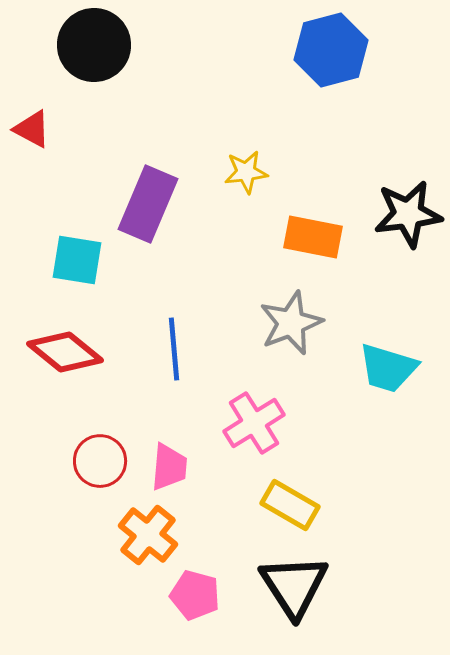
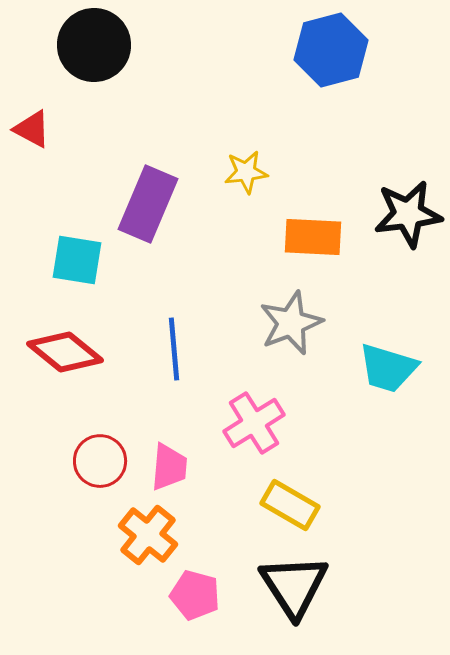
orange rectangle: rotated 8 degrees counterclockwise
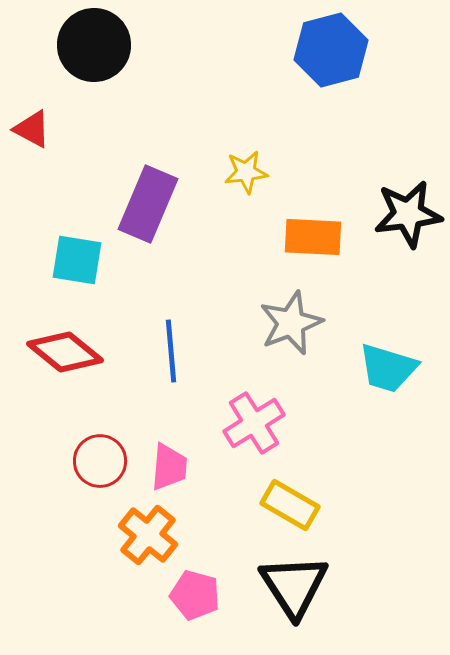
blue line: moved 3 px left, 2 px down
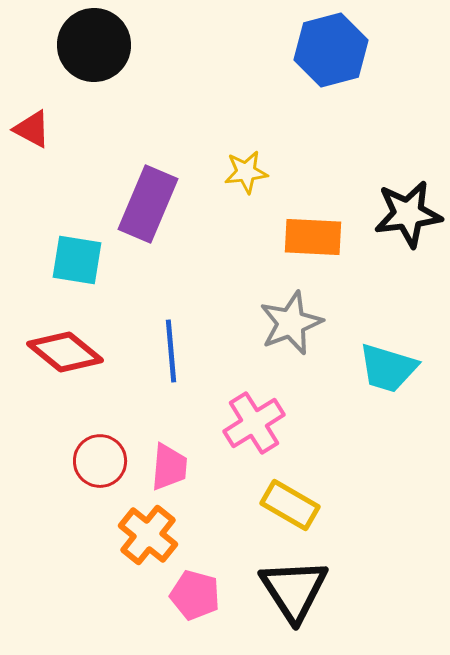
black triangle: moved 4 px down
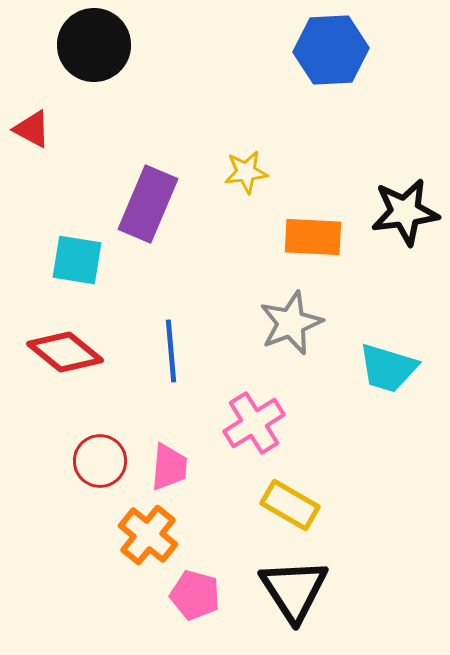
blue hexagon: rotated 12 degrees clockwise
black star: moved 3 px left, 2 px up
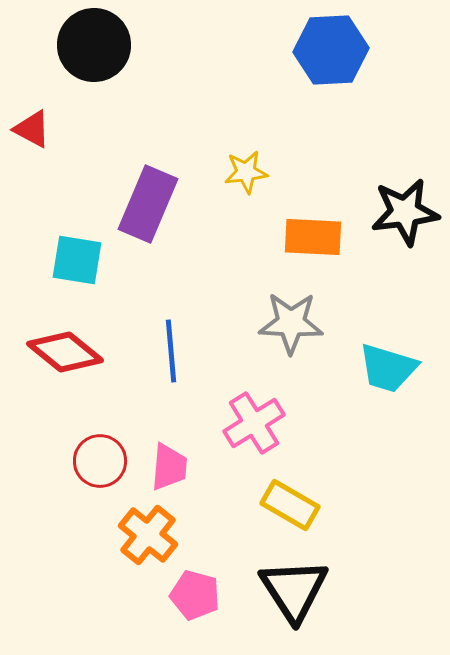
gray star: rotated 24 degrees clockwise
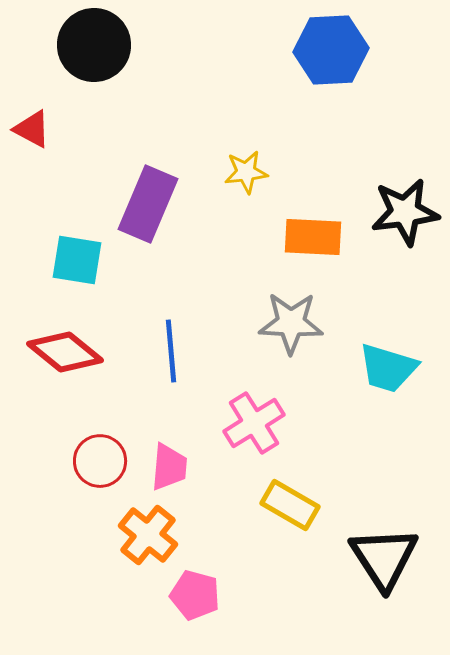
black triangle: moved 90 px right, 32 px up
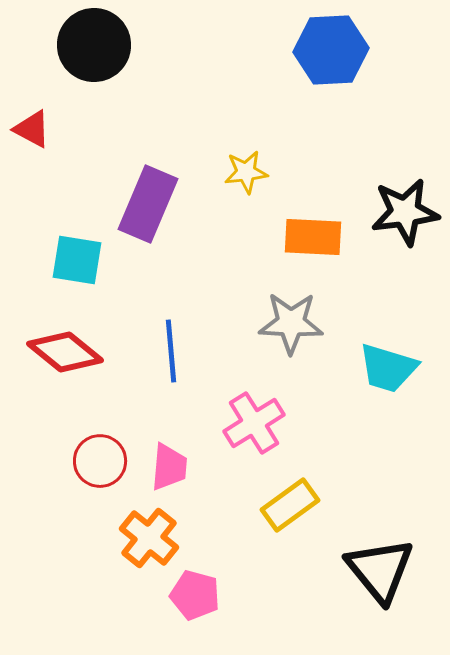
yellow rectangle: rotated 66 degrees counterclockwise
orange cross: moved 1 px right, 3 px down
black triangle: moved 4 px left, 12 px down; rotated 6 degrees counterclockwise
